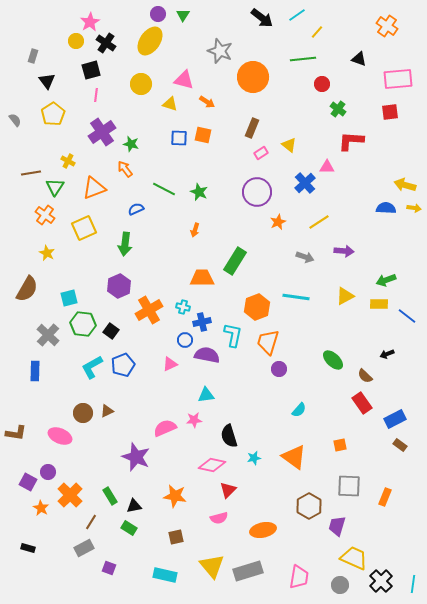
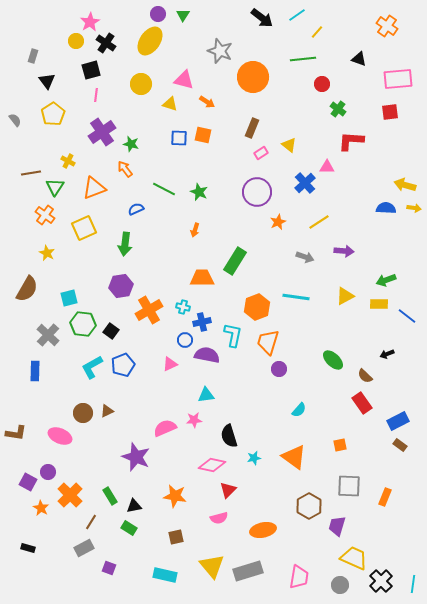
purple hexagon at (119, 286): moved 2 px right; rotated 15 degrees clockwise
blue rectangle at (395, 419): moved 3 px right, 2 px down
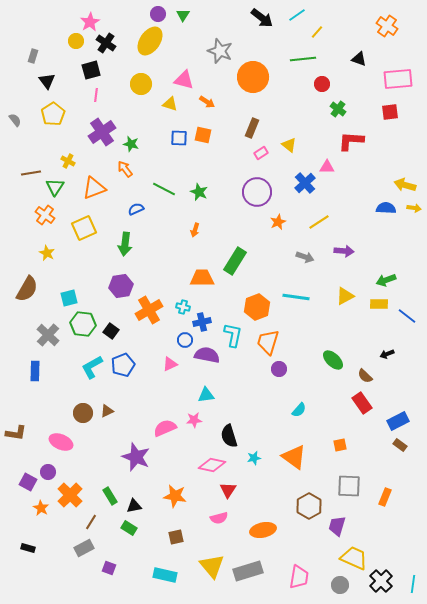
pink ellipse at (60, 436): moved 1 px right, 6 px down
red triangle at (228, 490): rotated 12 degrees counterclockwise
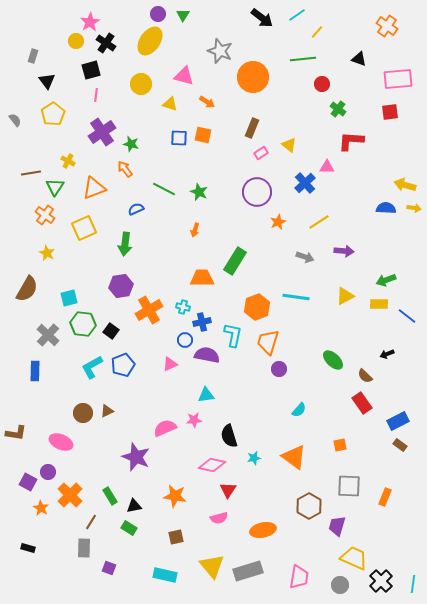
pink triangle at (184, 80): moved 4 px up
gray rectangle at (84, 548): rotated 60 degrees counterclockwise
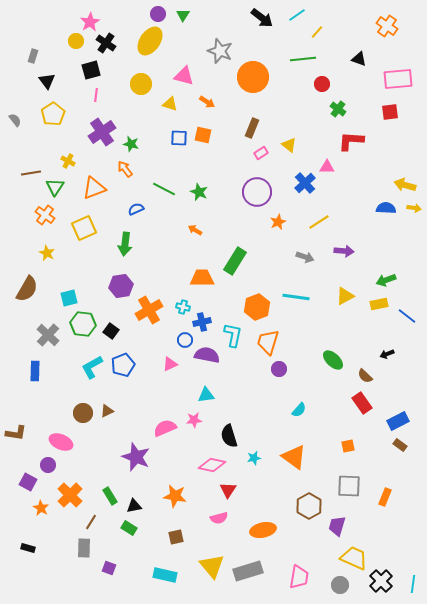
orange arrow at (195, 230): rotated 104 degrees clockwise
yellow rectangle at (379, 304): rotated 12 degrees counterclockwise
orange square at (340, 445): moved 8 px right, 1 px down
purple circle at (48, 472): moved 7 px up
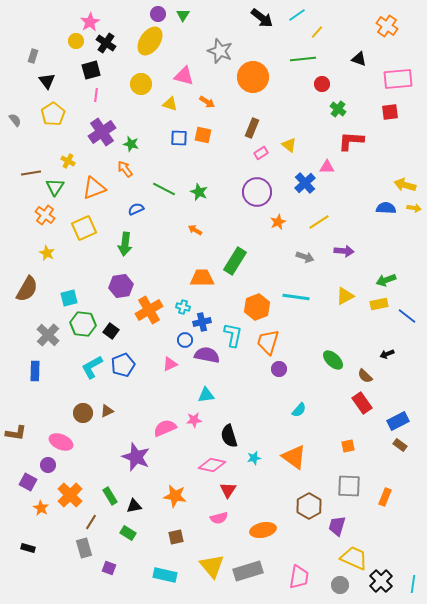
green rectangle at (129, 528): moved 1 px left, 5 px down
gray rectangle at (84, 548): rotated 18 degrees counterclockwise
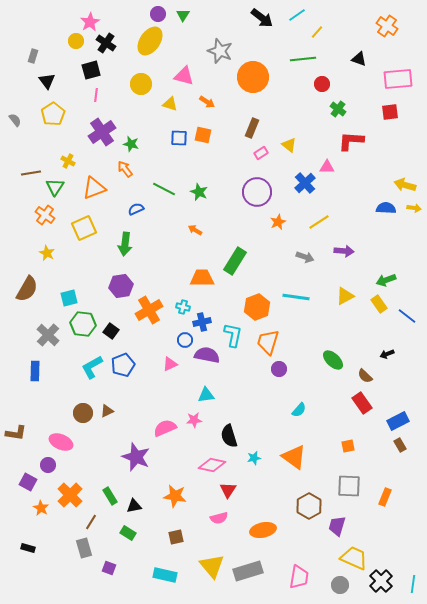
yellow rectangle at (379, 304): rotated 66 degrees clockwise
brown rectangle at (400, 445): rotated 24 degrees clockwise
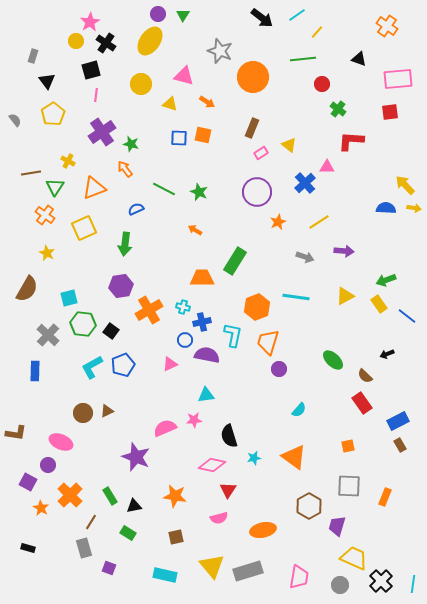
yellow arrow at (405, 185): rotated 30 degrees clockwise
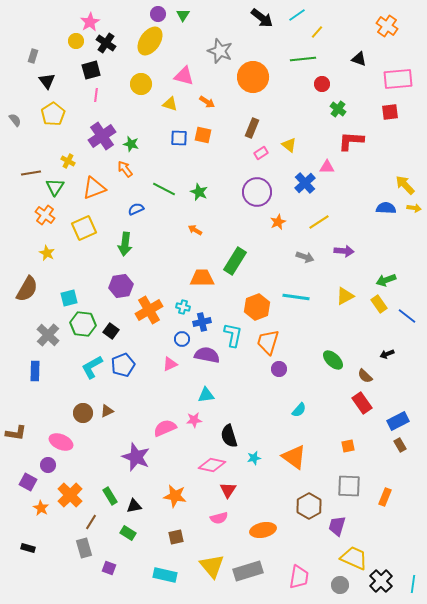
purple cross at (102, 132): moved 4 px down
blue circle at (185, 340): moved 3 px left, 1 px up
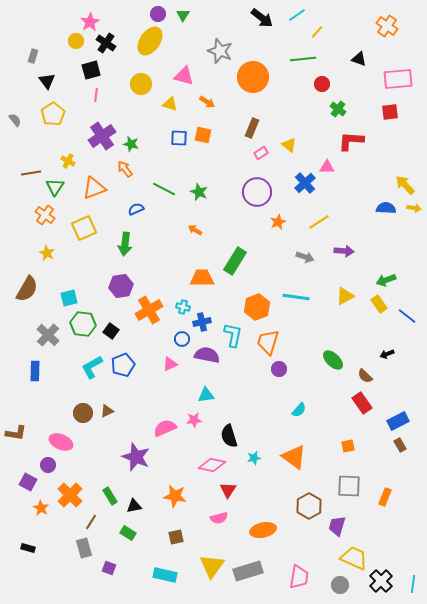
yellow triangle at (212, 566): rotated 16 degrees clockwise
